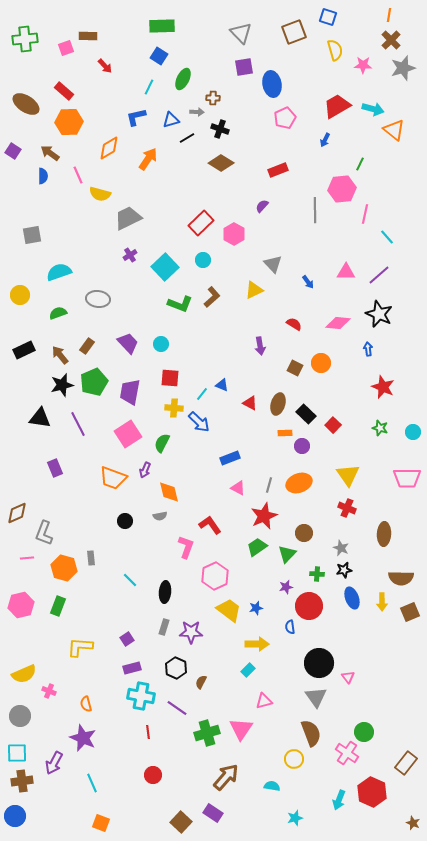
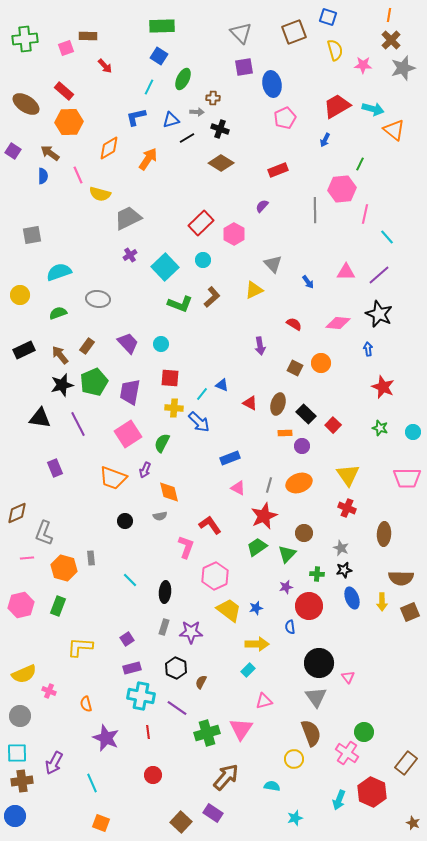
purple star at (83, 738): moved 23 px right
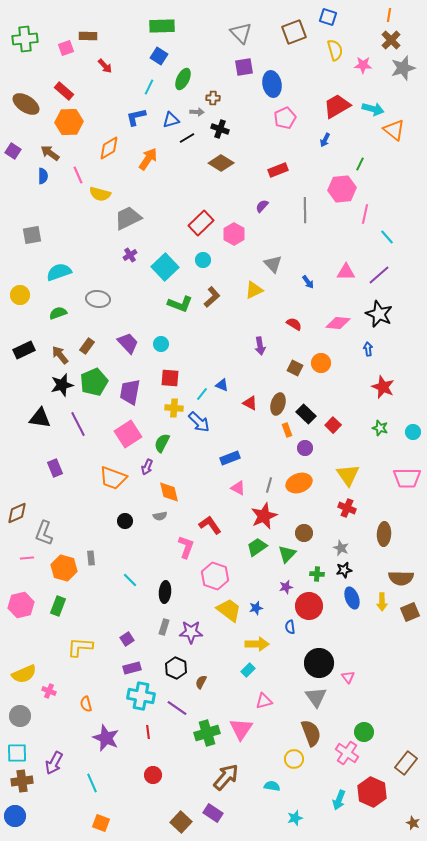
gray line at (315, 210): moved 10 px left
orange rectangle at (285, 433): moved 2 px right, 3 px up; rotated 72 degrees clockwise
purple circle at (302, 446): moved 3 px right, 2 px down
purple arrow at (145, 470): moved 2 px right, 3 px up
pink hexagon at (215, 576): rotated 16 degrees counterclockwise
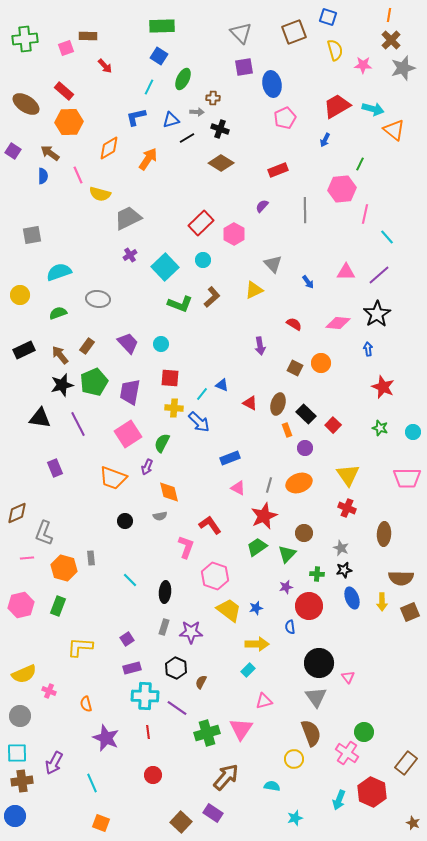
black star at (379, 314): moved 2 px left; rotated 16 degrees clockwise
cyan cross at (141, 696): moved 4 px right; rotated 8 degrees counterclockwise
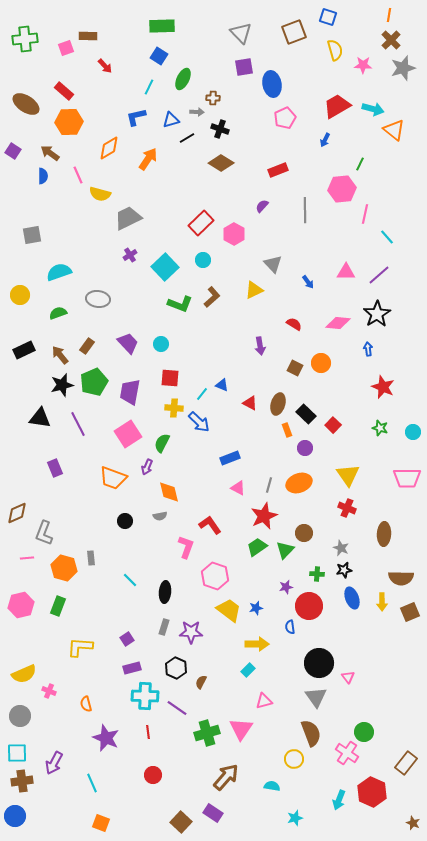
green triangle at (287, 554): moved 2 px left, 4 px up
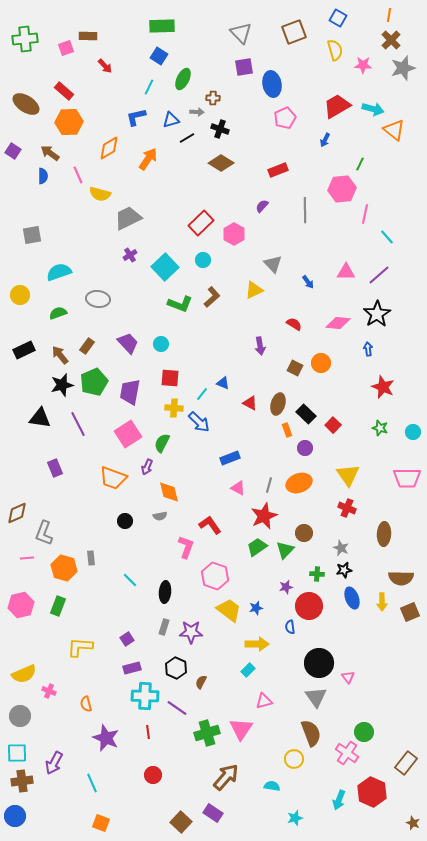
blue square at (328, 17): moved 10 px right, 1 px down; rotated 12 degrees clockwise
blue triangle at (222, 385): moved 1 px right, 2 px up
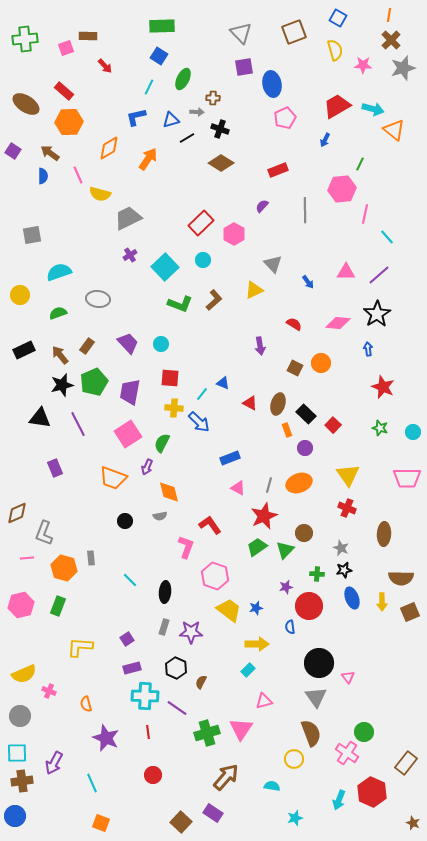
brown L-shape at (212, 297): moved 2 px right, 3 px down
